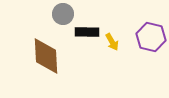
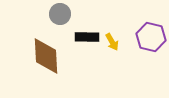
gray circle: moved 3 px left
black rectangle: moved 5 px down
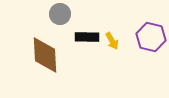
yellow arrow: moved 1 px up
brown diamond: moved 1 px left, 1 px up
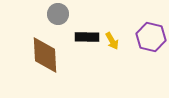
gray circle: moved 2 px left
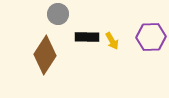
purple hexagon: rotated 16 degrees counterclockwise
brown diamond: rotated 36 degrees clockwise
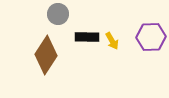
brown diamond: moved 1 px right
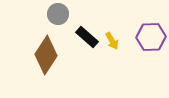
black rectangle: rotated 40 degrees clockwise
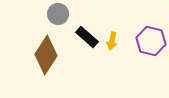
purple hexagon: moved 4 px down; rotated 16 degrees clockwise
yellow arrow: rotated 42 degrees clockwise
